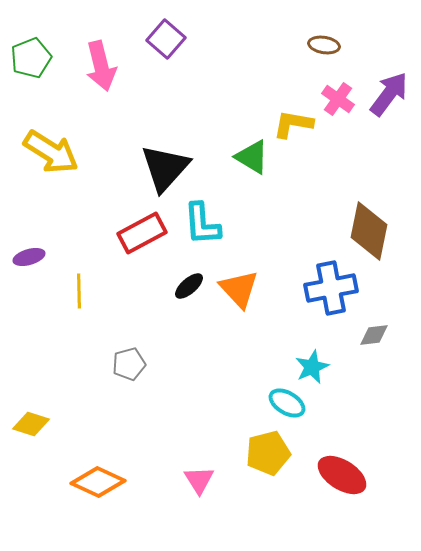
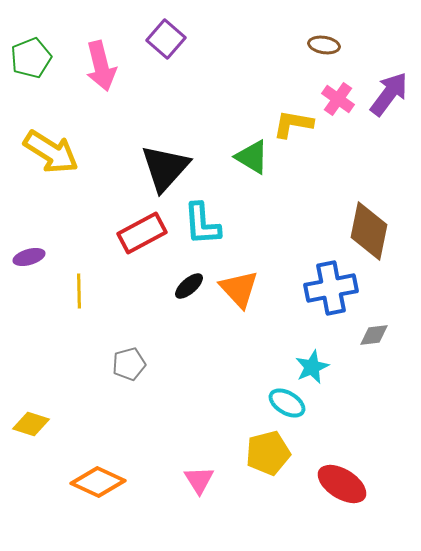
red ellipse: moved 9 px down
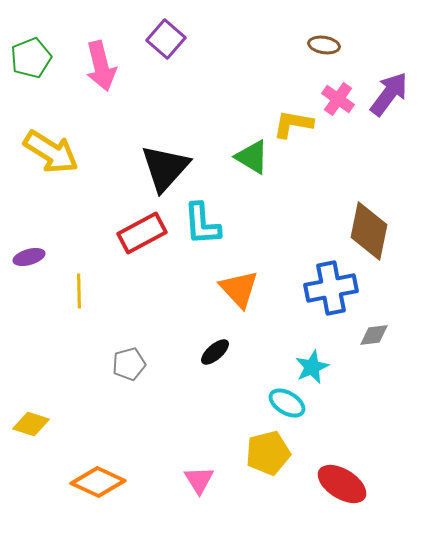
black ellipse: moved 26 px right, 66 px down
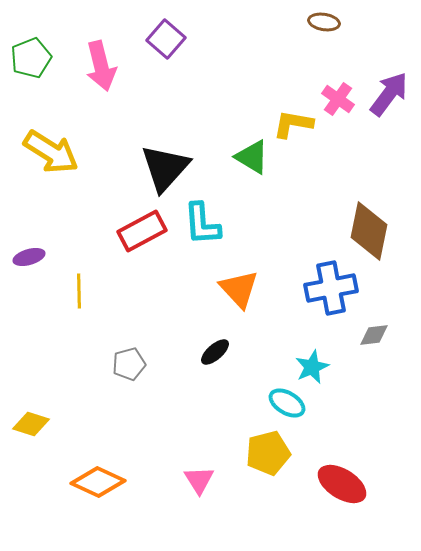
brown ellipse: moved 23 px up
red rectangle: moved 2 px up
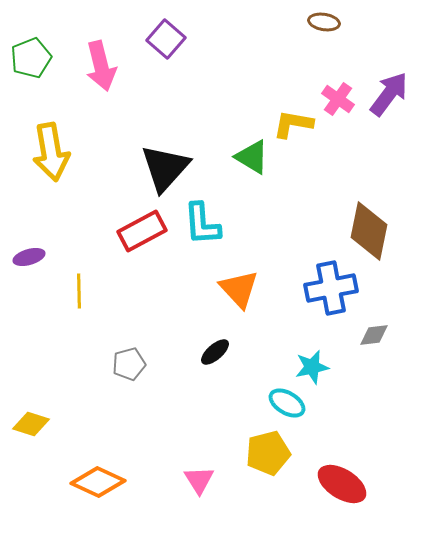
yellow arrow: rotated 48 degrees clockwise
cyan star: rotated 12 degrees clockwise
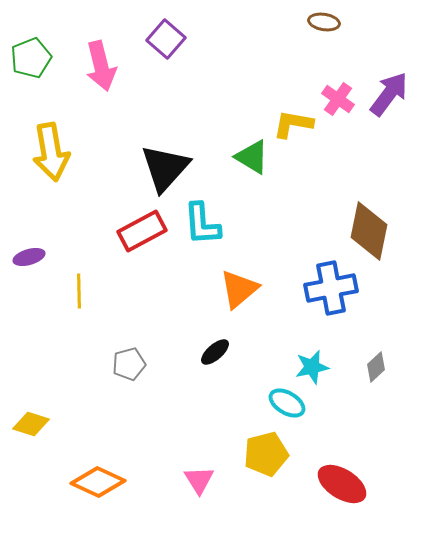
orange triangle: rotated 33 degrees clockwise
gray diamond: moved 2 px right, 32 px down; rotated 36 degrees counterclockwise
yellow pentagon: moved 2 px left, 1 px down
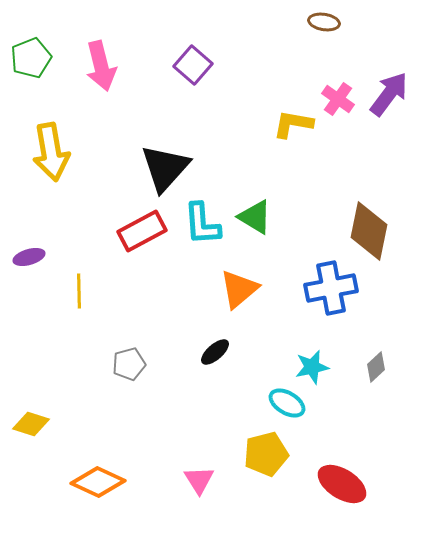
purple square: moved 27 px right, 26 px down
green triangle: moved 3 px right, 60 px down
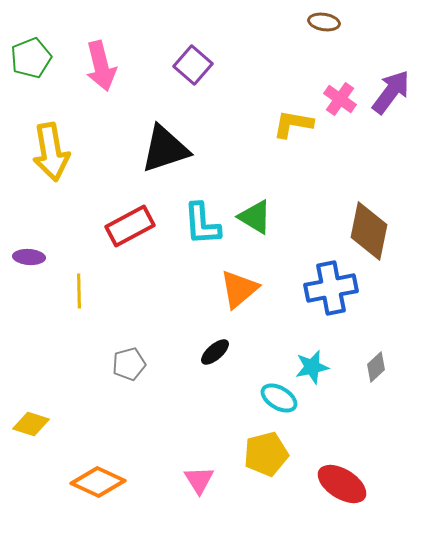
purple arrow: moved 2 px right, 2 px up
pink cross: moved 2 px right
black triangle: moved 19 px up; rotated 30 degrees clockwise
red rectangle: moved 12 px left, 5 px up
purple ellipse: rotated 20 degrees clockwise
cyan ellipse: moved 8 px left, 5 px up
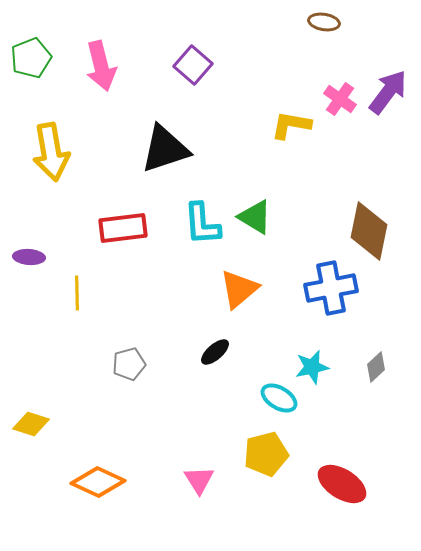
purple arrow: moved 3 px left
yellow L-shape: moved 2 px left, 1 px down
red rectangle: moved 7 px left, 2 px down; rotated 21 degrees clockwise
yellow line: moved 2 px left, 2 px down
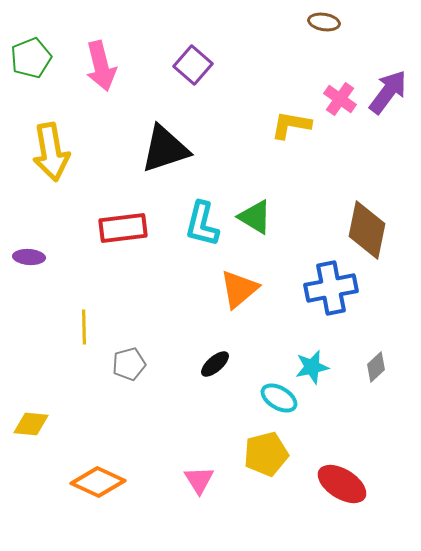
cyan L-shape: rotated 18 degrees clockwise
brown diamond: moved 2 px left, 1 px up
yellow line: moved 7 px right, 34 px down
black ellipse: moved 12 px down
yellow diamond: rotated 12 degrees counterclockwise
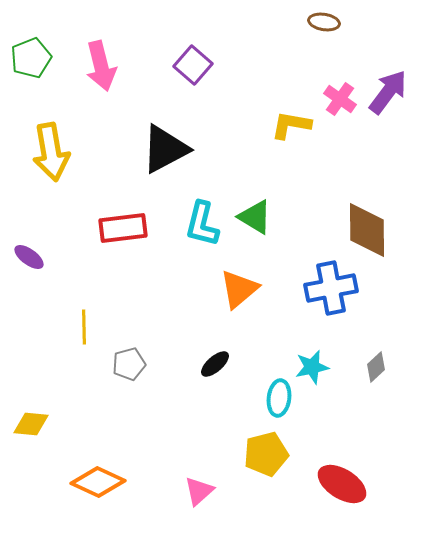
black triangle: rotated 10 degrees counterclockwise
brown diamond: rotated 12 degrees counterclockwise
purple ellipse: rotated 32 degrees clockwise
cyan ellipse: rotated 66 degrees clockwise
pink triangle: moved 11 px down; rotated 20 degrees clockwise
